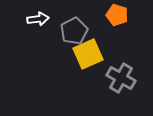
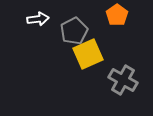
orange pentagon: rotated 20 degrees clockwise
gray cross: moved 2 px right, 2 px down
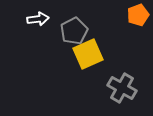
orange pentagon: moved 21 px right; rotated 15 degrees clockwise
gray cross: moved 1 px left, 8 px down
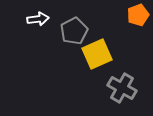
yellow square: moved 9 px right
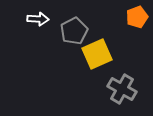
orange pentagon: moved 1 px left, 2 px down
white arrow: rotated 10 degrees clockwise
gray cross: moved 1 px down
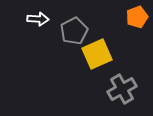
gray cross: rotated 32 degrees clockwise
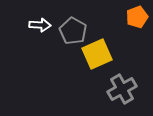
white arrow: moved 2 px right, 6 px down
gray pentagon: moved 1 px left; rotated 16 degrees counterclockwise
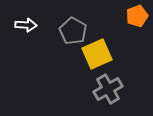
orange pentagon: moved 1 px up
white arrow: moved 14 px left
gray cross: moved 14 px left
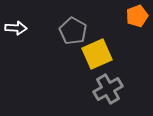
white arrow: moved 10 px left, 3 px down
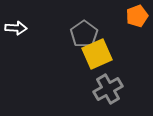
gray pentagon: moved 11 px right, 3 px down; rotated 8 degrees clockwise
